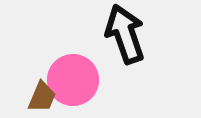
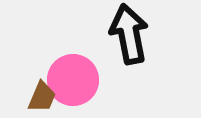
black arrow: moved 4 px right; rotated 8 degrees clockwise
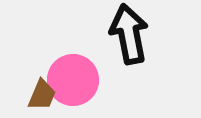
brown trapezoid: moved 2 px up
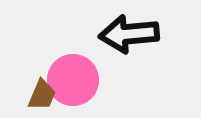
black arrow: rotated 84 degrees counterclockwise
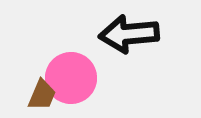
pink circle: moved 2 px left, 2 px up
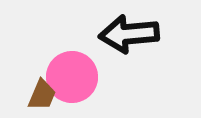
pink circle: moved 1 px right, 1 px up
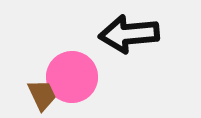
brown trapezoid: rotated 48 degrees counterclockwise
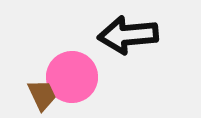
black arrow: moved 1 px left, 1 px down
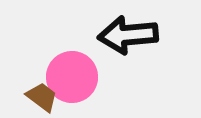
brown trapezoid: moved 2 px down; rotated 28 degrees counterclockwise
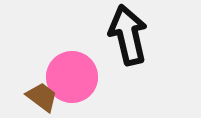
black arrow: rotated 82 degrees clockwise
